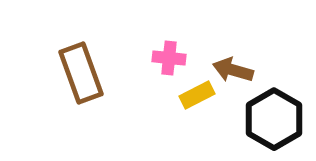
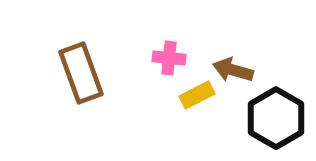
black hexagon: moved 2 px right, 1 px up
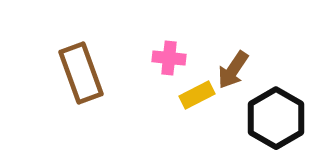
brown arrow: rotated 72 degrees counterclockwise
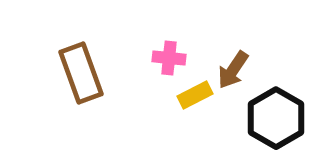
yellow rectangle: moved 2 px left
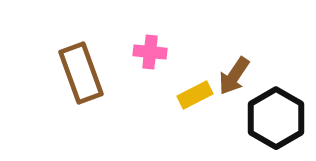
pink cross: moved 19 px left, 6 px up
brown arrow: moved 1 px right, 6 px down
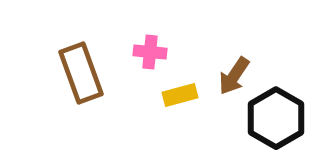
yellow rectangle: moved 15 px left; rotated 12 degrees clockwise
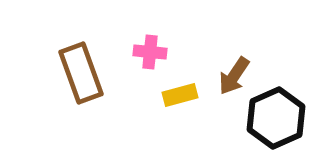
black hexagon: rotated 6 degrees clockwise
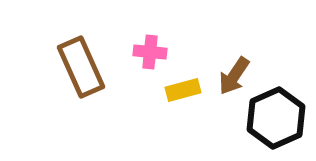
brown rectangle: moved 6 px up; rotated 4 degrees counterclockwise
yellow rectangle: moved 3 px right, 5 px up
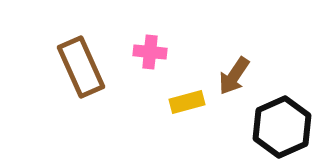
yellow rectangle: moved 4 px right, 12 px down
black hexagon: moved 6 px right, 9 px down
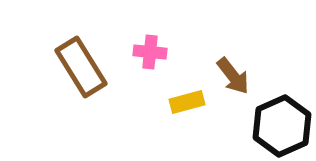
brown rectangle: rotated 8 degrees counterclockwise
brown arrow: moved 1 px left; rotated 72 degrees counterclockwise
black hexagon: moved 1 px up
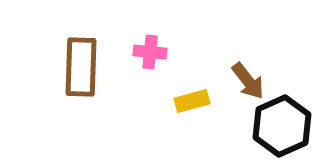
brown rectangle: rotated 34 degrees clockwise
brown arrow: moved 15 px right, 5 px down
yellow rectangle: moved 5 px right, 1 px up
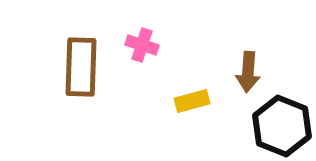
pink cross: moved 8 px left, 7 px up; rotated 12 degrees clockwise
brown arrow: moved 9 px up; rotated 42 degrees clockwise
black hexagon: rotated 14 degrees counterclockwise
